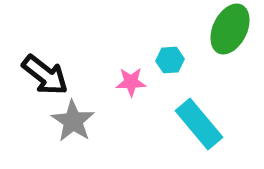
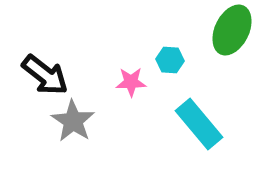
green ellipse: moved 2 px right, 1 px down
cyan hexagon: rotated 8 degrees clockwise
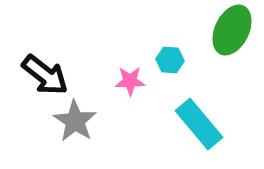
pink star: moved 1 px left, 1 px up
gray star: moved 2 px right
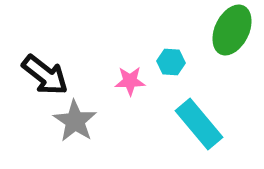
cyan hexagon: moved 1 px right, 2 px down
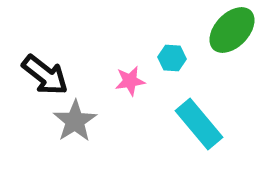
green ellipse: rotated 18 degrees clockwise
cyan hexagon: moved 1 px right, 4 px up
pink star: rotated 8 degrees counterclockwise
gray star: rotated 6 degrees clockwise
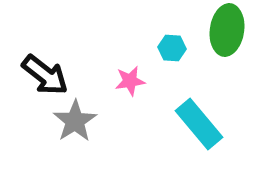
green ellipse: moved 5 px left; rotated 36 degrees counterclockwise
cyan hexagon: moved 10 px up
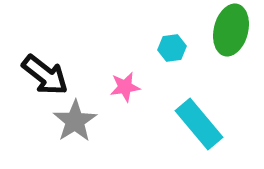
green ellipse: moved 4 px right; rotated 6 degrees clockwise
cyan hexagon: rotated 12 degrees counterclockwise
pink star: moved 5 px left, 6 px down
